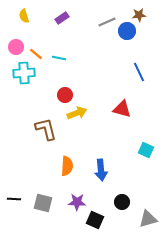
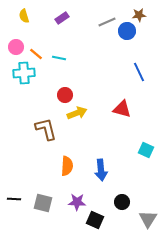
gray triangle: rotated 42 degrees counterclockwise
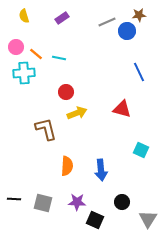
red circle: moved 1 px right, 3 px up
cyan square: moved 5 px left
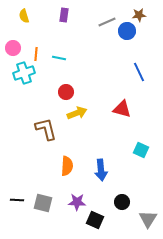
purple rectangle: moved 2 px right, 3 px up; rotated 48 degrees counterclockwise
pink circle: moved 3 px left, 1 px down
orange line: rotated 56 degrees clockwise
cyan cross: rotated 15 degrees counterclockwise
black line: moved 3 px right, 1 px down
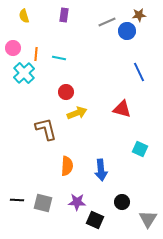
cyan cross: rotated 25 degrees counterclockwise
cyan square: moved 1 px left, 1 px up
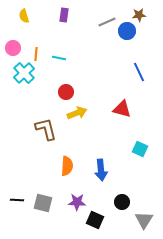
gray triangle: moved 4 px left, 1 px down
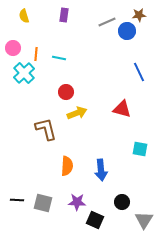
cyan square: rotated 14 degrees counterclockwise
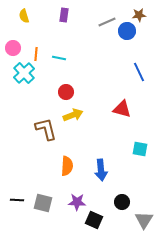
yellow arrow: moved 4 px left, 2 px down
black square: moved 1 px left
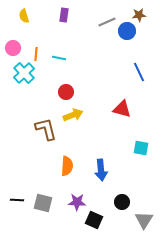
cyan square: moved 1 px right, 1 px up
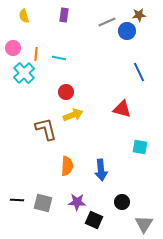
cyan square: moved 1 px left, 1 px up
gray triangle: moved 4 px down
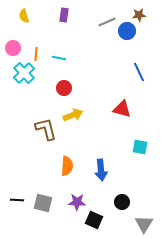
red circle: moved 2 px left, 4 px up
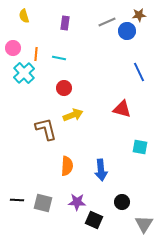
purple rectangle: moved 1 px right, 8 px down
